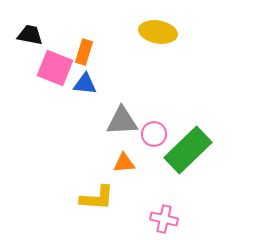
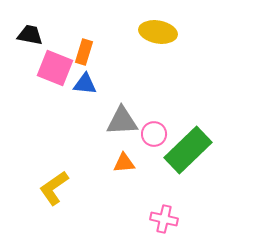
yellow L-shape: moved 43 px left, 10 px up; rotated 141 degrees clockwise
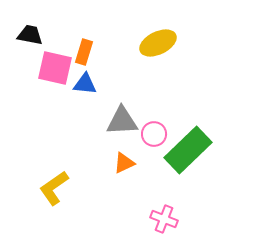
yellow ellipse: moved 11 px down; rotated 36 degrees counterclockwise
pink square: rotated 9 degrees counterclockwise
orange triangle: rotated 20 degrees counterclockwise
pink cross: rotated 8 degrees clockwise
